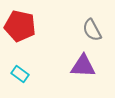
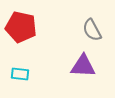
red pentagon: moved 1 px right, 1 px down
cyan rectangle: rotated 30 degrees counterclockwise
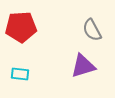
red pentagon: rotated 16 degrees counterclockwise
purple triangle: rotated 20 degrees counterclockwise
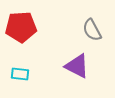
purple triangle: moved 6 px left; rotated 44 degrees clockwise
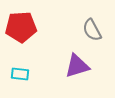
purple triangle: rotated 44 degrees counterclockwise
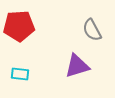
red pentagon: moved 2 px left, 1 px up
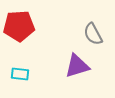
gray semicircle: moved 1 px right, 4 px down
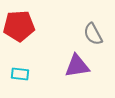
purple triangle: rotated 8 degrees clockwise
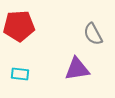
purple triangle: moved 3 px down
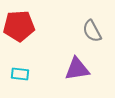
gray semicircle: moved 1 px left, 3 px up
